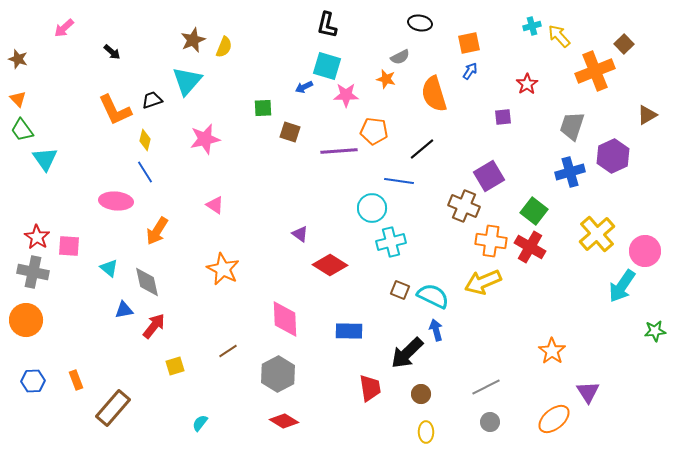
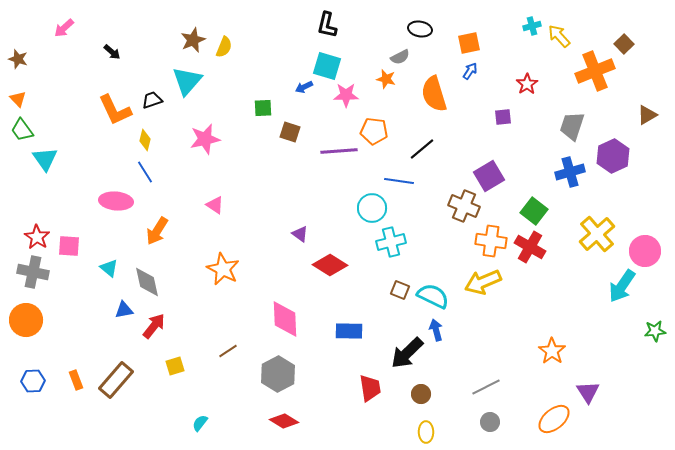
black ellipse at (420, 23): moved 6 px down
brown rectangle at (113, 408): moved 3 px right, 28 px up
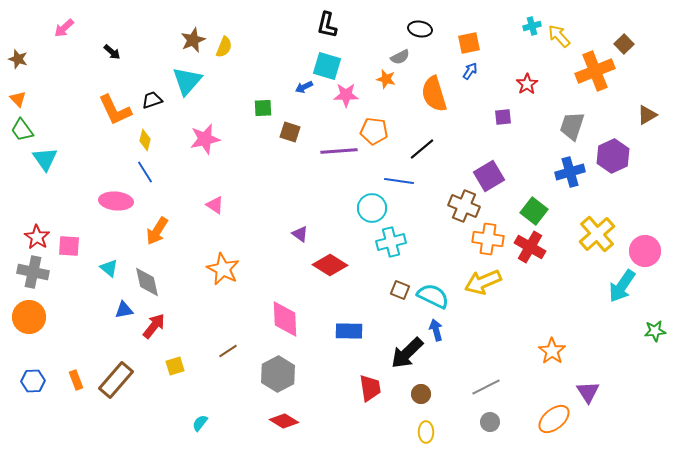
orange cross at (491, 241): moved 3 px left, 2 px up
orange circle at (26, 320): moved 3 px right, 3 px up
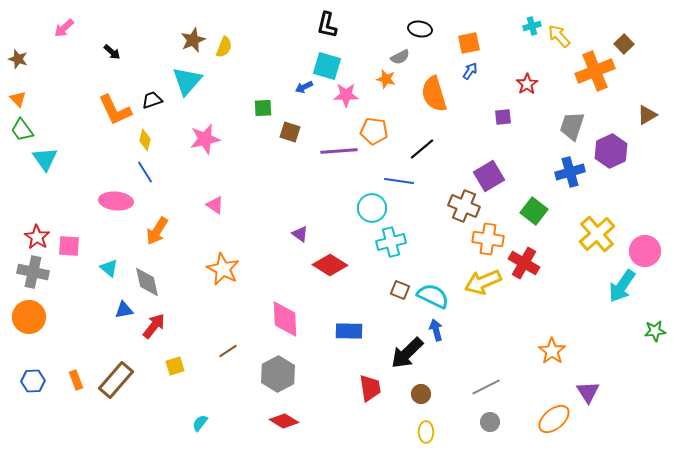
purple hexagon at (613, 156): moved 2 px left, 5 px up
red cross at (530, 247): moved 6 px left, 16 px down
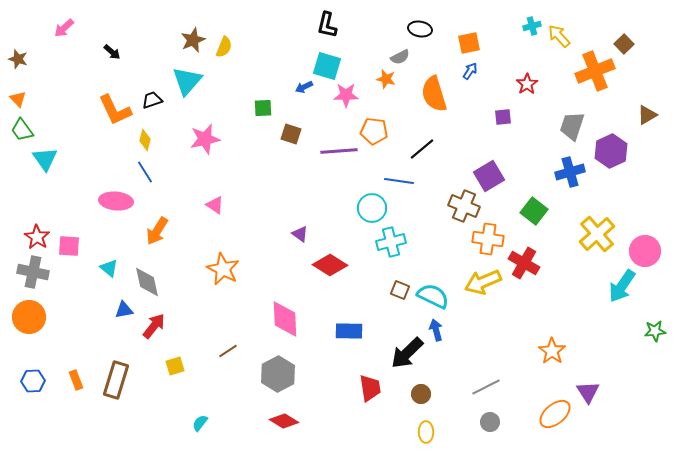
brown square at (290, 132): moved 1 px right, 2 px down
brown rectangle at (116, 380): rotated 24 degrees counterclockwise
orange ellipse at (554, 419): moved 1 px right, 5 px up
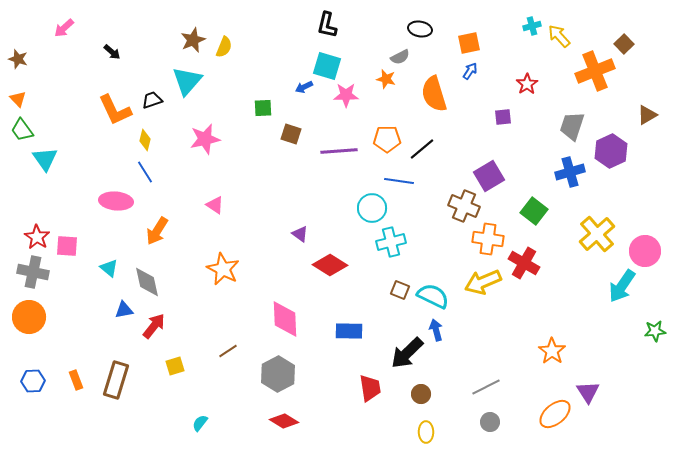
orange pentagon at (374, 131): moved 13 px right, 8 px down; rotated 8 degrees counterclockwise
pink square at (69, 246): moved 2 px left
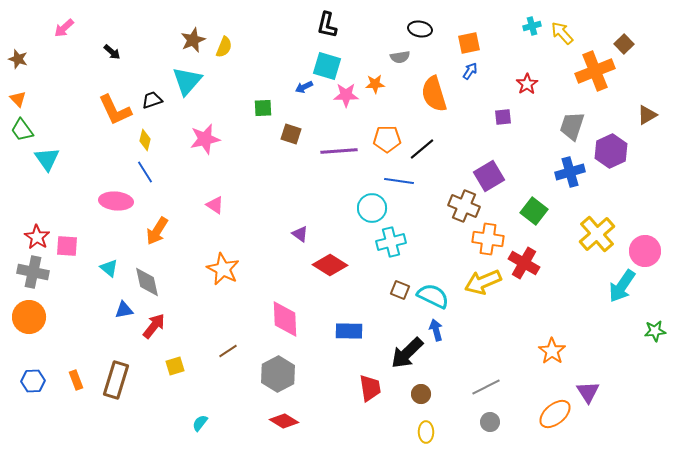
yellow arrow at (559, 36): moved 3 px right, 3 px up
gray semicircle at (400, 57): rotated 18 degrees clockwise
orange star at (386, 79): moved 11 px left, 5 px down; rotated 18 degrees counterclockwise
cyan triangle at (45, 159): moved 2 px right
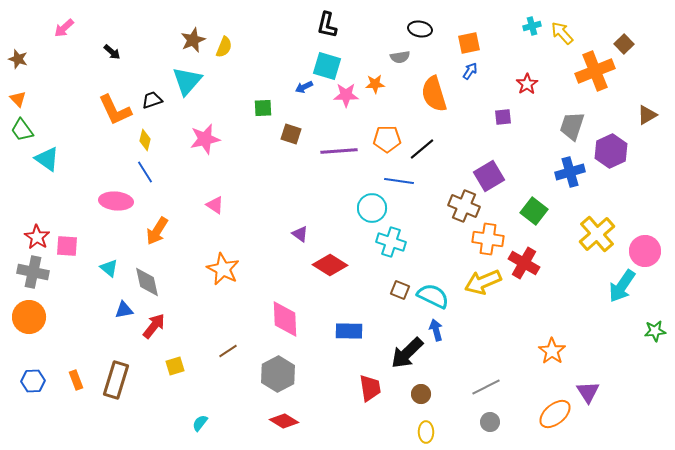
cyan triangle at (47, 159): rotated 20 degrees counterclockwise
cyan cross at (391, 242): rotated 32 degrees clockwise
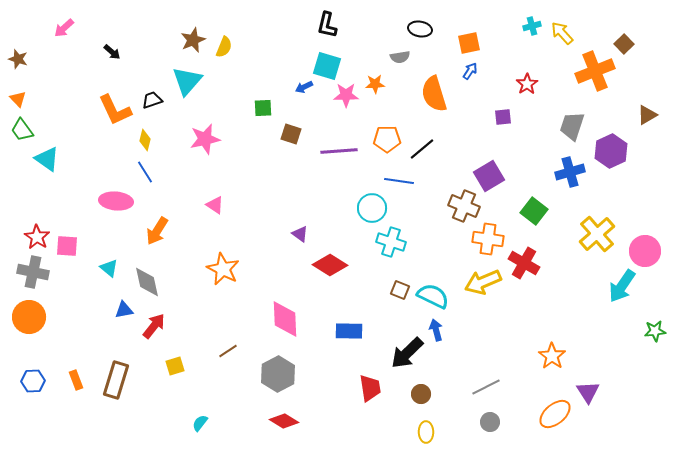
orange star at (552, 351): moved 5 px down
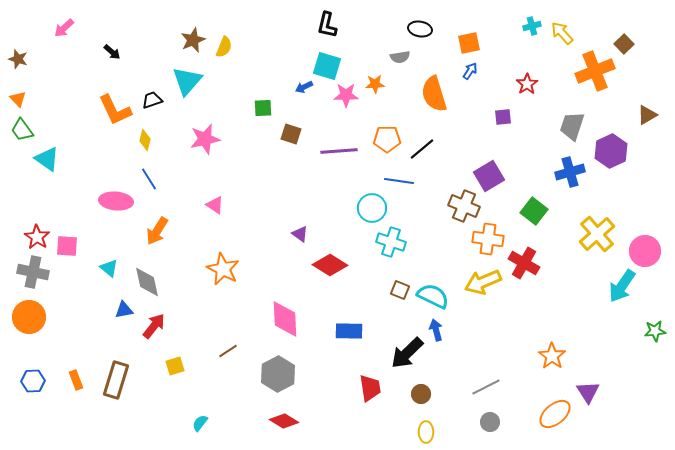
blue line at (145, 172): moved 4 px right, 7 px down
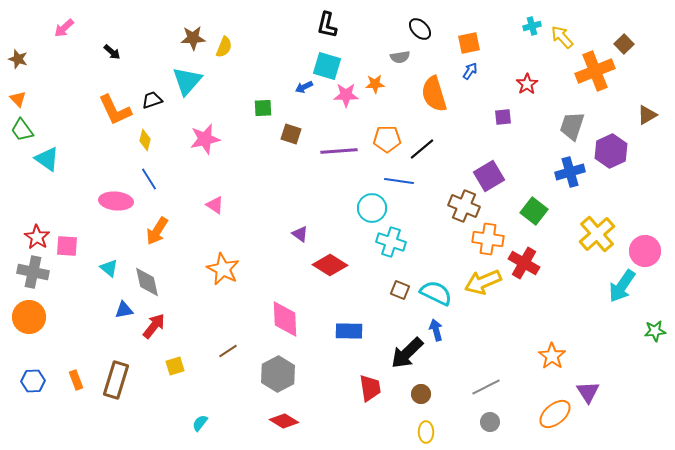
black ellipse at (420, 29): rotated 35 degrees clockwise
yellow arrow at (562, 33): moved 4 px down
brown star at (193, 40): moved 2 px up; rotated 20 degrees clockwise
cyan semicircle at (433, 296): moved 3 px right, 3 px up
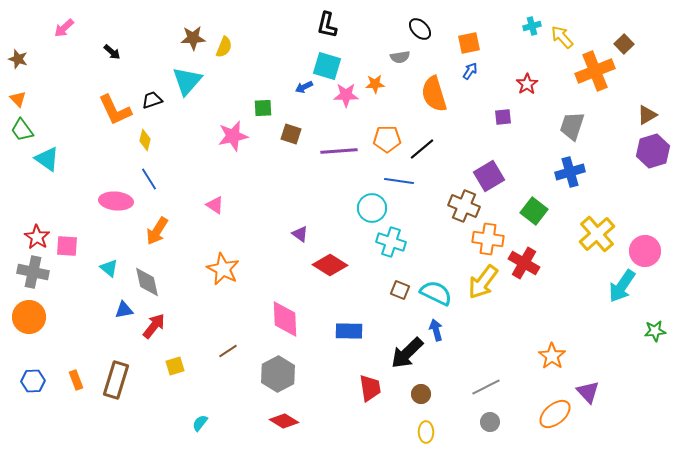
pink star at (205, 139): moved 28 px right, 3 px up
purple hexagon at (611, 151): moved 42 px right; rotated 8 degrees clockwise
yellow arrow at (483, 282): rotated 30 degrees counterclockwise
purple triangle at (588, 392): rotated 10 degrees counterclockwise
